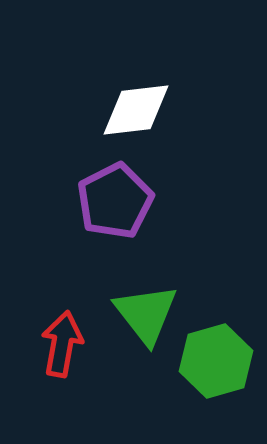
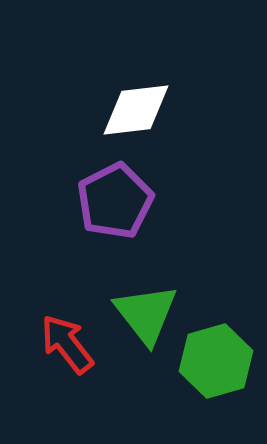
red arrow: moved 5 px right; rotated 48 degrees counterclockwise
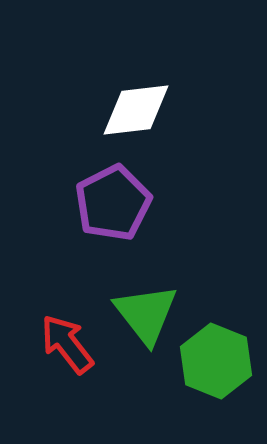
purple pentagon: moved 2 px left, 2 px down
green hexagon: rotated 22 degrees counterclockwise
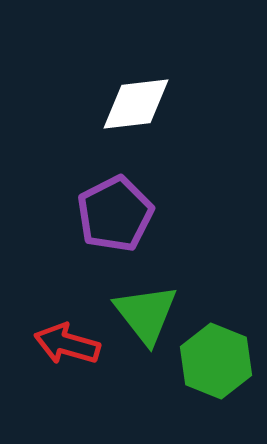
white diamond: moved 6 px up
purple pentagon: moved 2 px right, 11 px down
red arrow: rotated 36 degrees counterclockwise
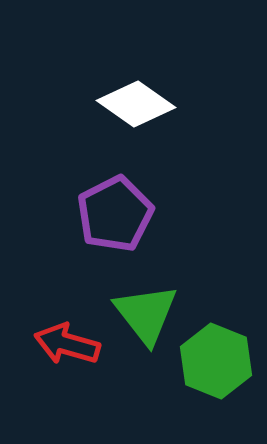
white diamond: rotated 42 degrees clockwise
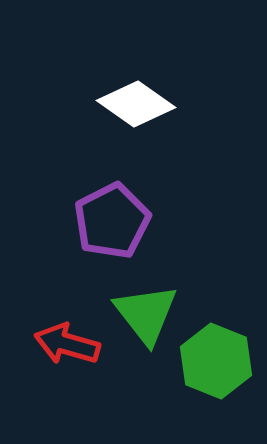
purple pentagon: moved 3 px left, 7 px down
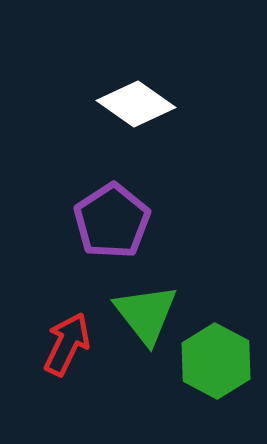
purple pentagon: rotated 6 degrees counterclockwise
red arrow: rotated 100 degrees clockwise
green hexagon: rotated 6 degrees clockwise
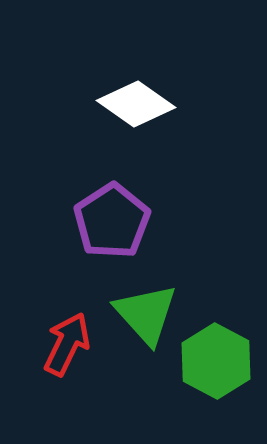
green triangle: rotated 4 degrees counterclockwise
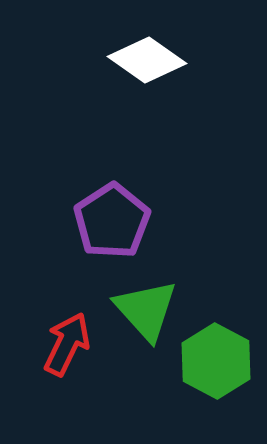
white diamond: moved 11 px right, 44 px up
green triangle: moved 4 px up
